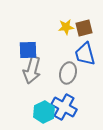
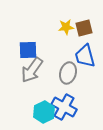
blue trapezoid: moved 2 px down
gray arrow: rotated 20 degrees clockwise
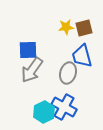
blue trapezoid: moved 3 px left
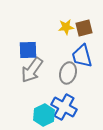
cyan hexagon: moved 3 px down
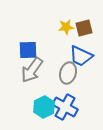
blue trapezoid: moved 1 px left; rotated 50 degrees counterclockwise
blue cross: moved 1 px right
cyan hexagon: moved 8 px up
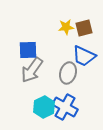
blue trapezoid: moved 3 px right
